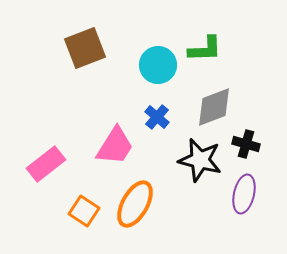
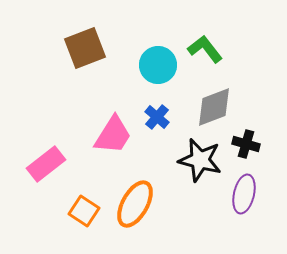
green L-shape: rotated 126 degrees counterclockwise
pink trapezoid: moved 2 px left, 11 px up
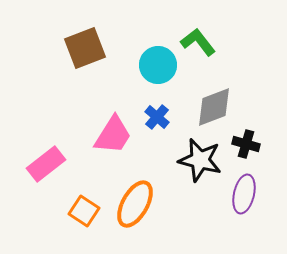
green L-shape: moved 7 px left, 7 px up
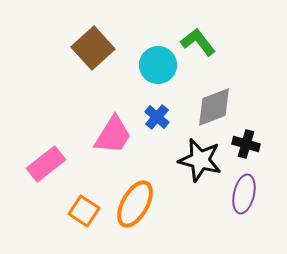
brown square: moved 8 px right; rotated 21 degrees counterclockwise
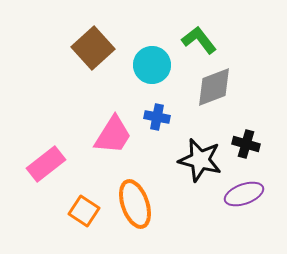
green L-shape: moved 1 px right, 2 px up
cyan circle: moved 6 px left
gray diamond: moved 20 px up
blue cross: rotated 30 degrees counterclockwise
purple ellipse: rotated 57 degrees clockwise
orange ellipse: rotated 48 degrees counterclockwise
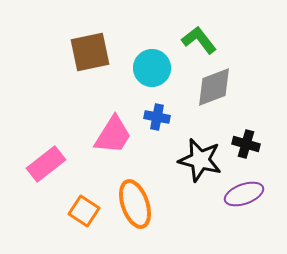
brown square: moved 3 px left, 4 px down; rotated 30 degrees clockwise
cyan circle: moved 3 px down
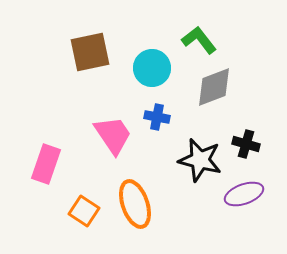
pink trapezoid: rotated 66 degrees counterclockwise
pink rectangle: rotated 33 degrees counterclockwise
